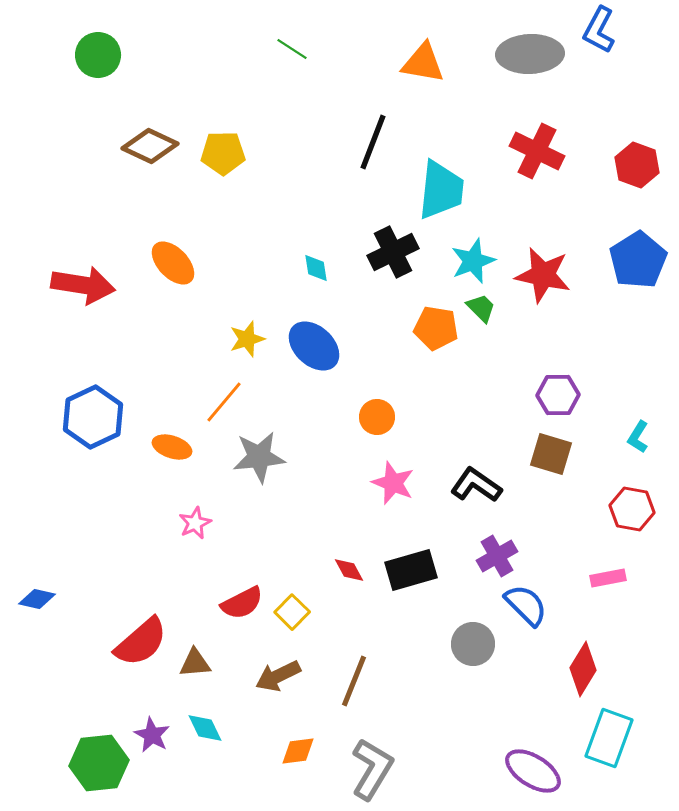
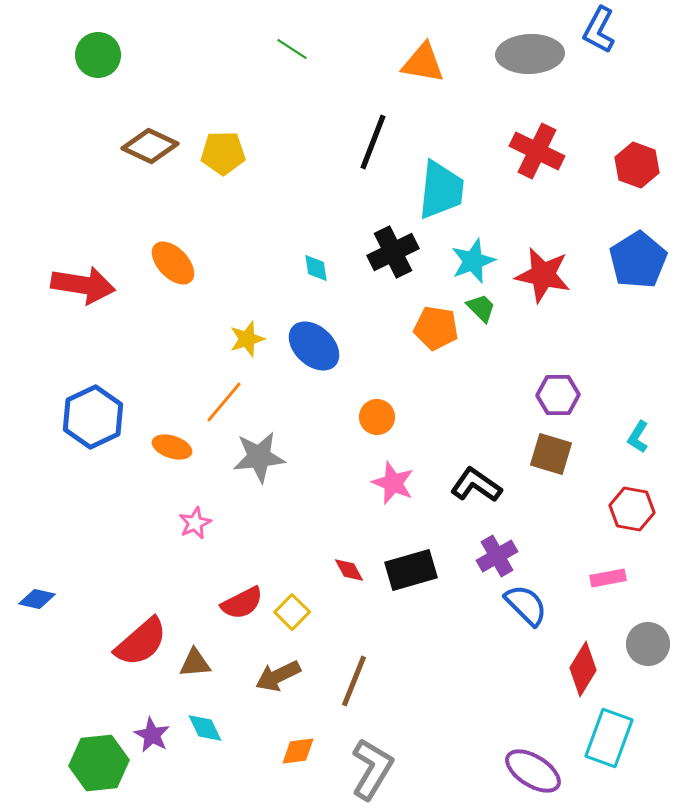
gray circle at (473, 644): moved 175 px right
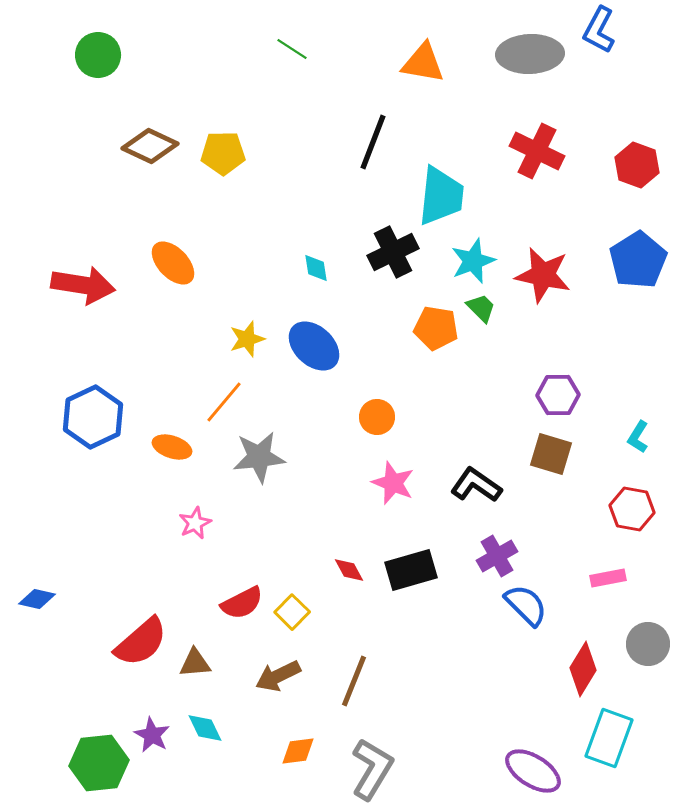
cyan trapezoid at (441, 190): moved 6 px down
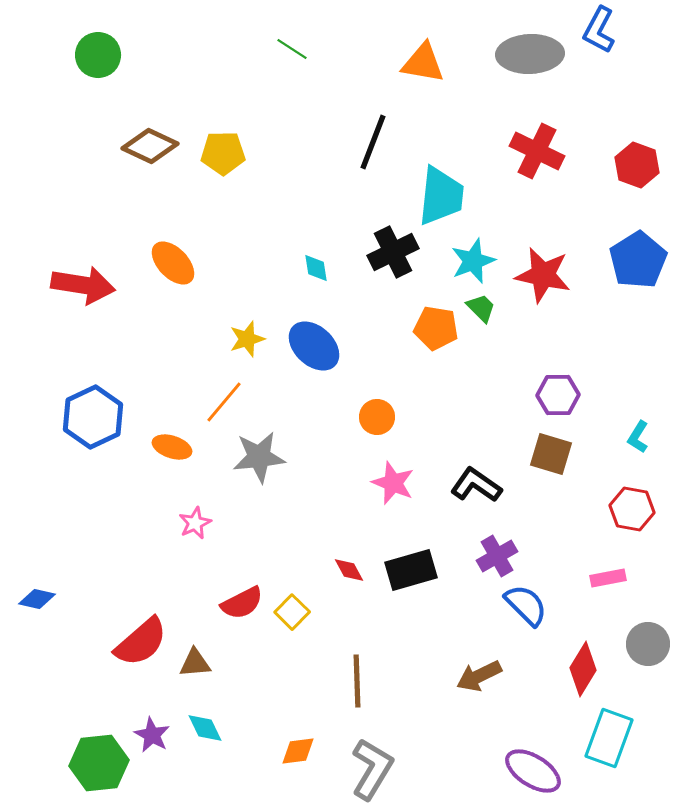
brown arrow at (278, 676): moved 201 px right
brown line at (354, 681): moved 3 px right; rotated 24 degrees counterclockwise
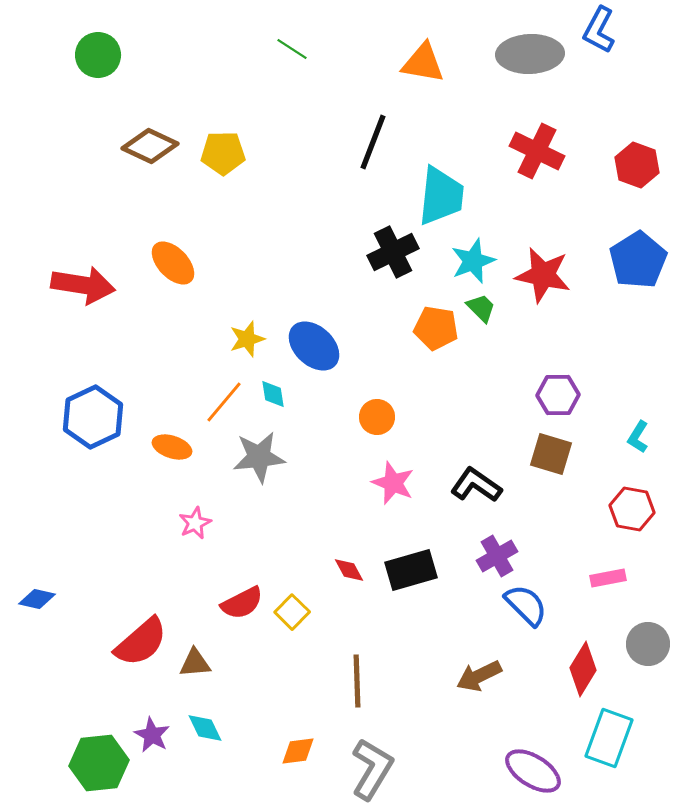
cyan diamond at (316, 268): moved 43 px left, 126 px down
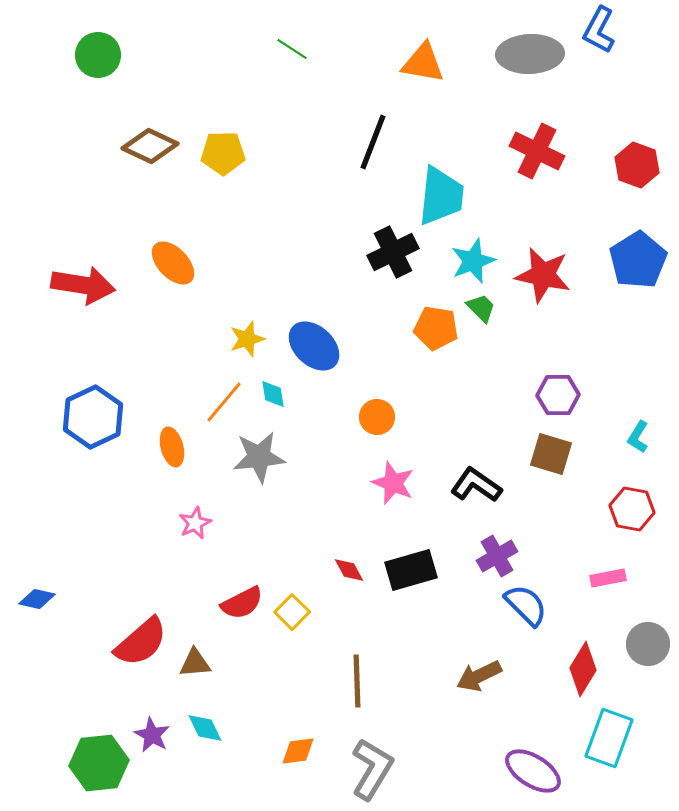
orange ellipse at (172, 447): rotated 57 degrees clockwise
